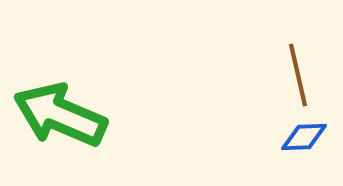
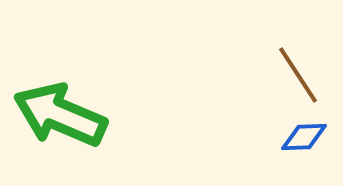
brown line: rotated 20 degrees counterclockwise
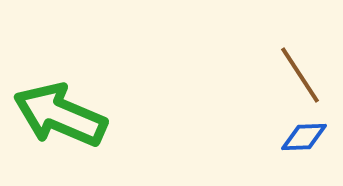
brown line: moved 2 px right
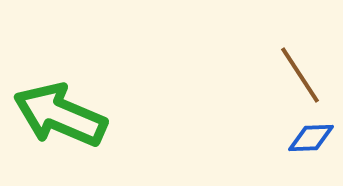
blue diamond: moved 7 px right, 1 px down
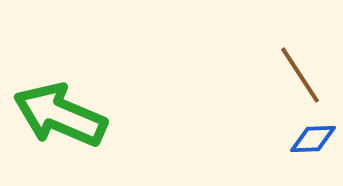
blue diamond: moved 2 px right, 1 px down
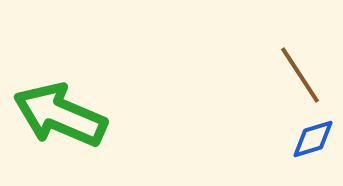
blue diamond: rotated 15 degrees counterclockwise
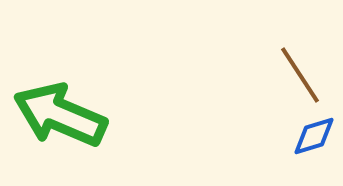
blue diamond: moved 1 px right, 3 px up
